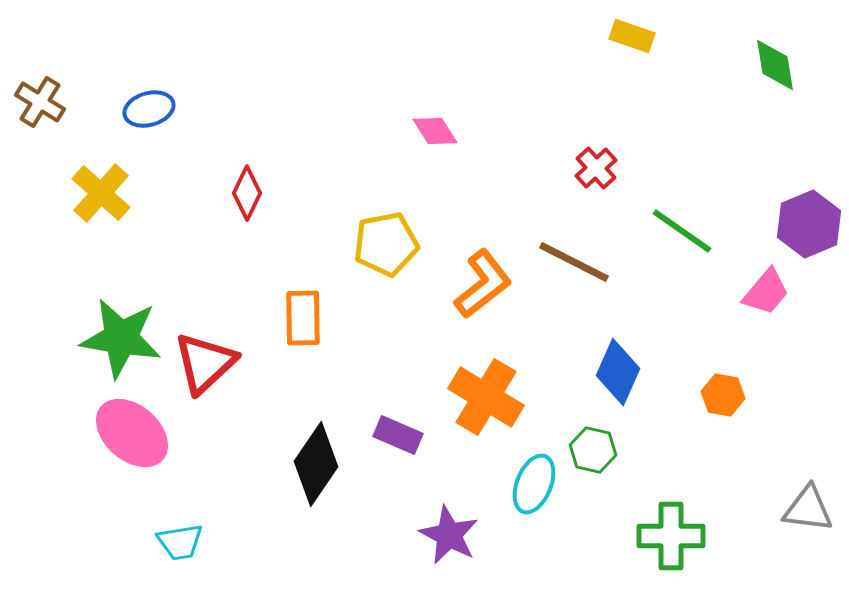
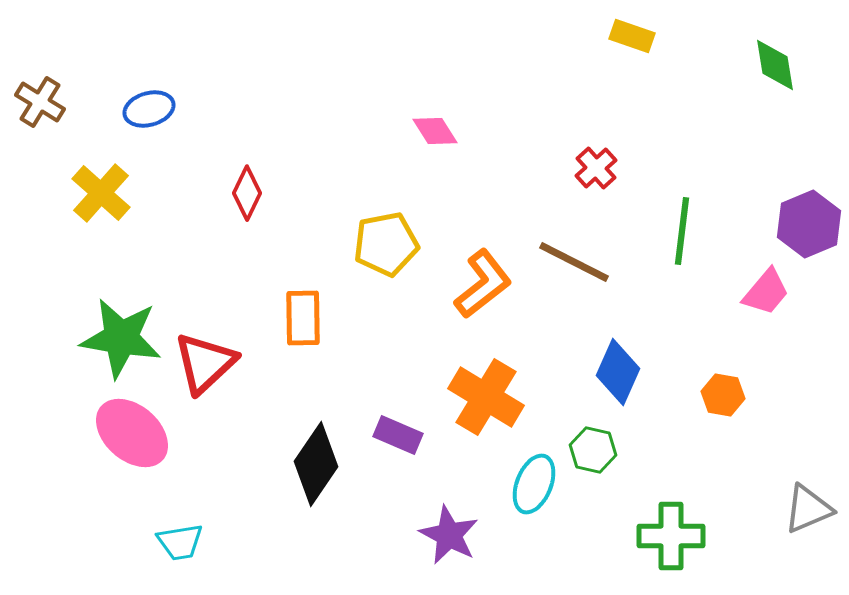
green line: rotated 62 degrees clockwise
gray triangle: rotated 30 degrees counterclockwise
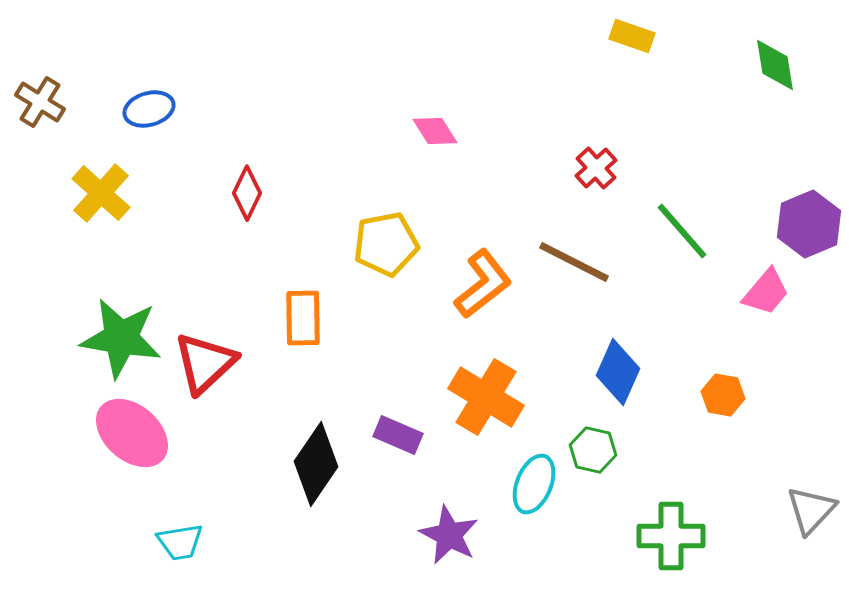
green line: rotated 48 degrees counterclockwise
gray triangle: moved 3 px right, 1 px down; rotated 24 degrees counterclockwise
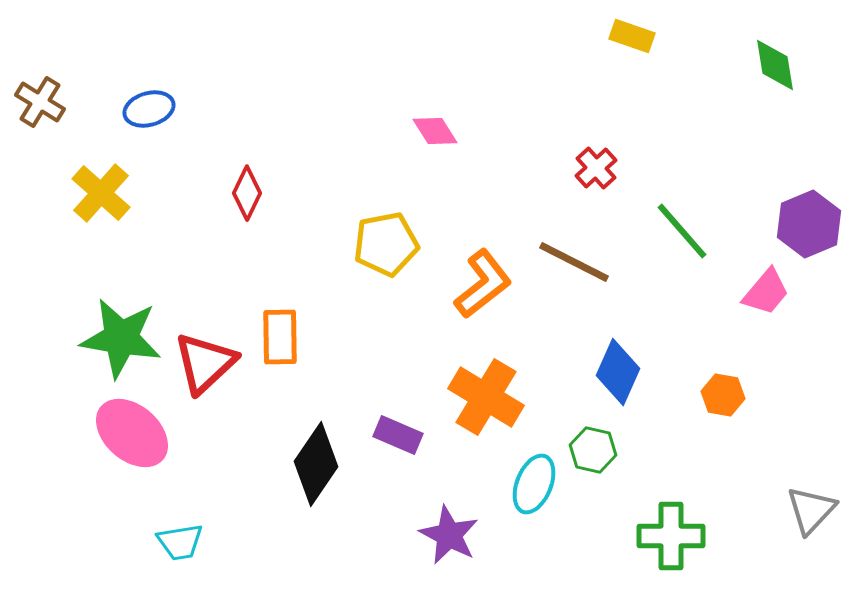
orange rectangle: moved 23 px left, 19 px down
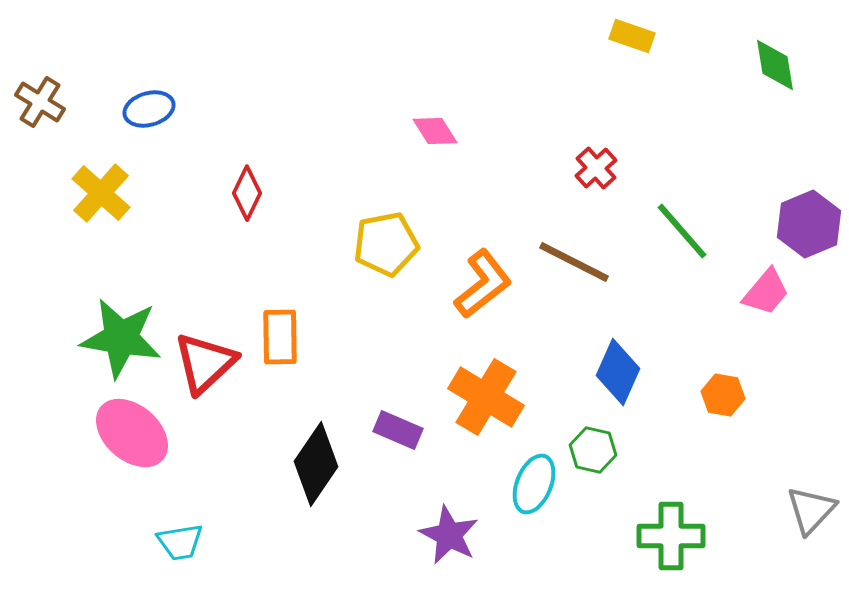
purple rectangle: moved 5 px up
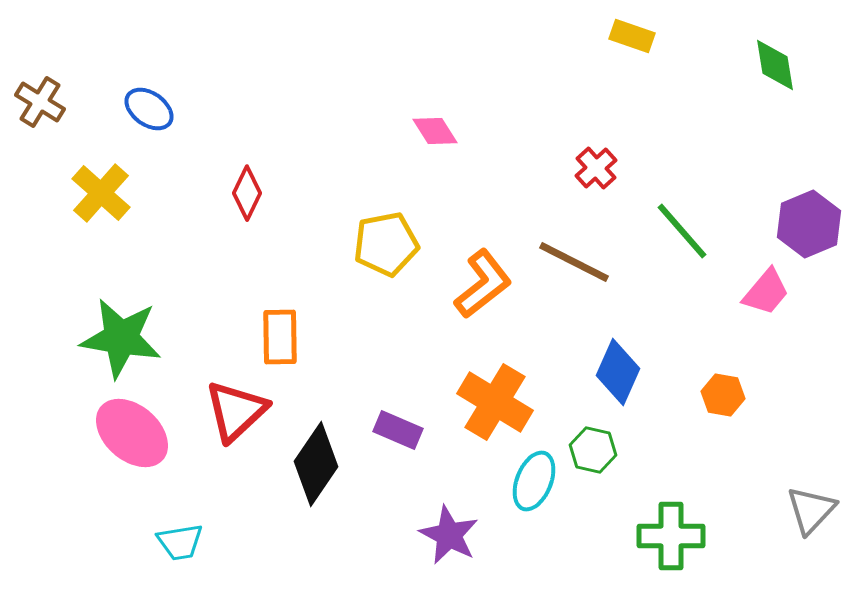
blue ellipse: rotated 51 degrees clockwise
red triangle: moved 31 px right, 48 px down
orange cross: moved 9 px right, 5 px down
cyan ellipse: moved 3 px up
